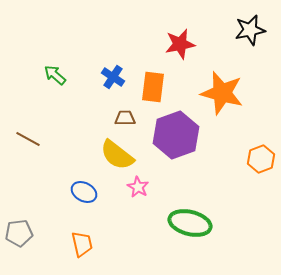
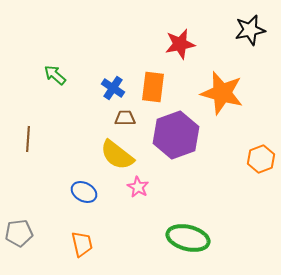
blue cross: moved 11 px down
brown line: rotated 65 degrees clockwise
green ellipse: moved 2 px left, 15 px down
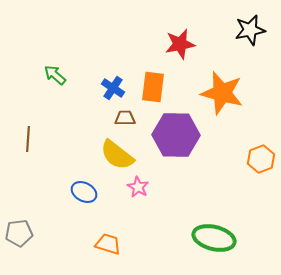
purple hexagon: rotated 21 degrees clockwise
green ellipse: moved 26 px right
orange trapezoid: moved 26 px right; rotated 60 degrees counterclockwise
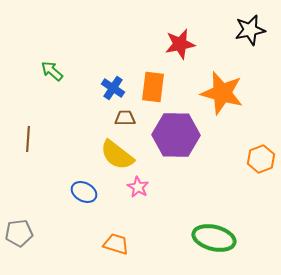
green arrow: moved 3 px left, 4 px up
orange trapezoid: moved 8 px right
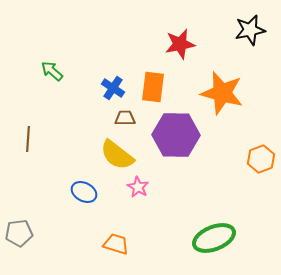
green ellipse: rotated 36 degrees counterclockwise
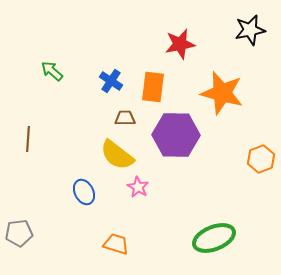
blue cross: moved 2 px left, 7 px up
blue ellipse: rotated 35 degrees clockwise
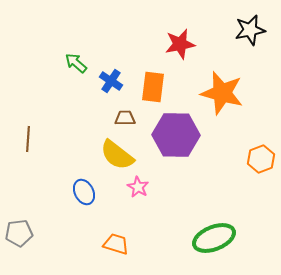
green arrow: moved 24 px right, 8 px up
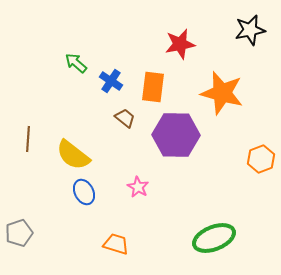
brown trapezoid: rotated 40 degrees clockwise
yellow semicircle: moved 44 px left
gray pentagon: rotated 12 degrees counterclockwise
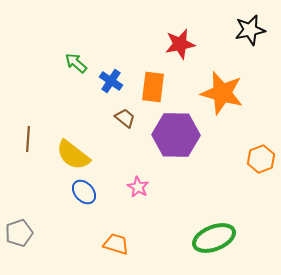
blue ellipse: rotated 15 degrees counterclockwise
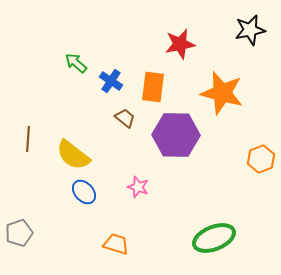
pink star: rotated 10 degrees counterclockwise
